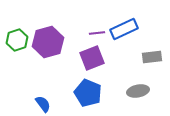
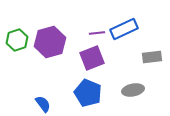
purple hexagon: moved 2 px right
gray ellipse: moved 5 px left, 1 px up
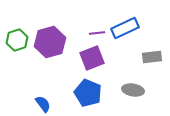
blue rectangle: moved 1 px right, 1 px up
gray ellipse: rotated 20 degrees clockwise
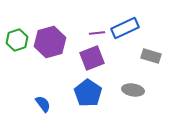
gray rectangle: moved 1 px left, 1 px up; rotated 24 degrees clockwise
blue pentagon: rotated 12 degrees clockwise
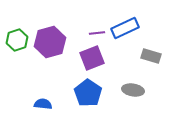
blue semicircle: rotated 48 degrees counterclockwise
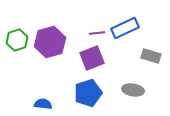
blue pentagon: rotated 20 degrees clockwise
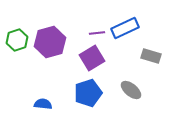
purple square: rotated 10 degrees counterclockwise
gray ellipse: moved 2 px left; rotated 30 degrees clockwise
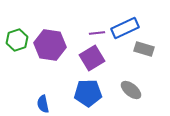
purple hexagon: moved 3 px down; rotated 24 degrees clockwise
gray rectangle: moved 7 px left, 7 px up
blue pentagon: rotated 16 degrees clockwise
blue semicircle: rotated 108 degrees counterclockwise
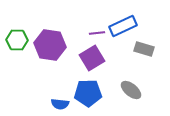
blue rectangle: moved 2 px left, 2 px up
green hexagon: rotated 20 degrees clockwise
blue semicircle: moved 17 px right; rotated 72 degrees counterclockwise
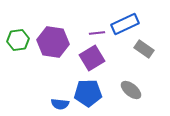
blue rectangle: moved 2 px right, 2 px up
green hexagon: moved 1 px right; rotated 10 degrees counterclockwise
purple hexagon: moved 3 px right, 3 px up
gray rectangle: rotated 18 degrees clockwise
